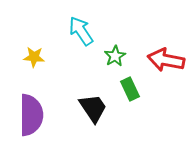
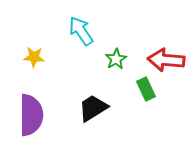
green star: moved 1 px right, 3 px down
red arrow: rotated 6 degrees counterclockwise
green rectangle: moved 16 px right
black trapezoid: rotated 88 degrees counterclockwise
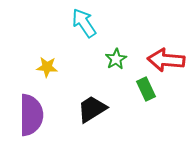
cyan arrow: moved 3 px right, 8 px up
yellow star: moved 13 px right, 10 px down
black trapezoid: moved 1 px left, 1 px down
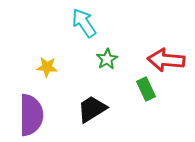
green star: moved 9 px left
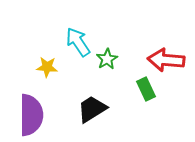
cyan arrow: moved 6 px left, 19 px down
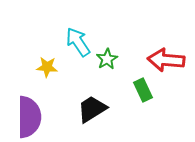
green rectangle: moved 3 px left, 1 px down
purple semicircle: moved 2 px left, 2 px down
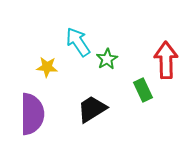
red arrow: rotated 84 degrees clockwise
purple semicircle: moved 3 px right, 3 px up
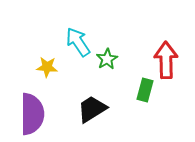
green rectangle: moved 2 px right; rotated 40 degrees clockwise
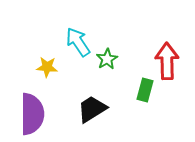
red arrow: moved 1 px right, 1 px down
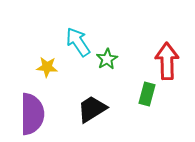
green rectangle: moved 2 px right, 4 px down
